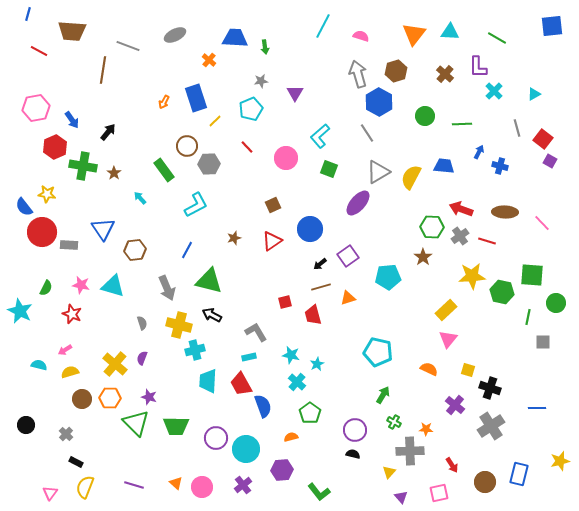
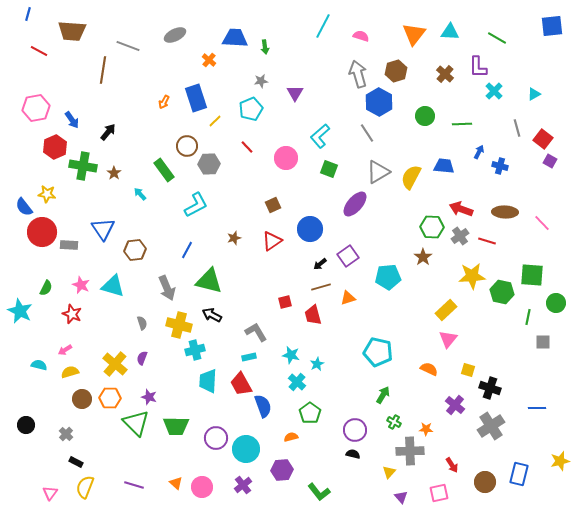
cyan arrow at (140, 198): moved 4 px up
purple ellipse at (358, 203): moved 3 px left, 1 px down
pink star at (81, 285): rotated 12 degrees clockwise
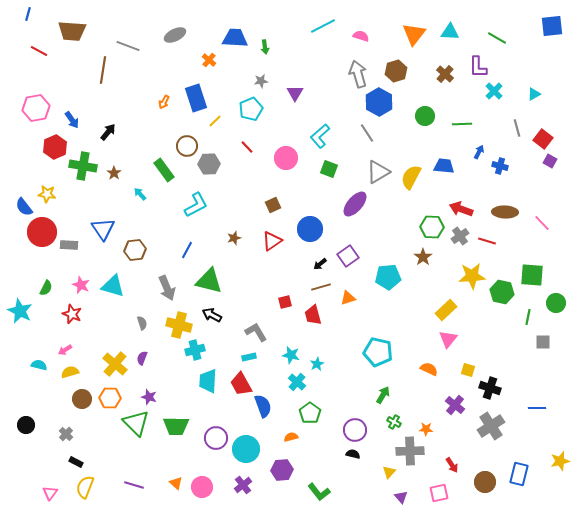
cyan line at (323, 26): rotated 35 degrees clockwise
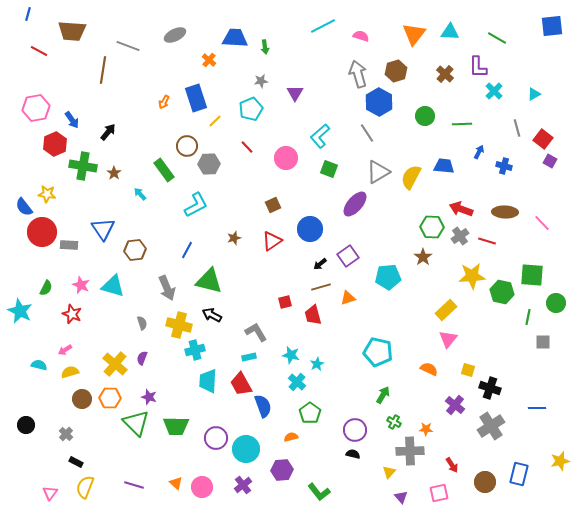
red hexagon at (55, 147): moved 3 px up
blue cross at (500, 166): moved 4 px right
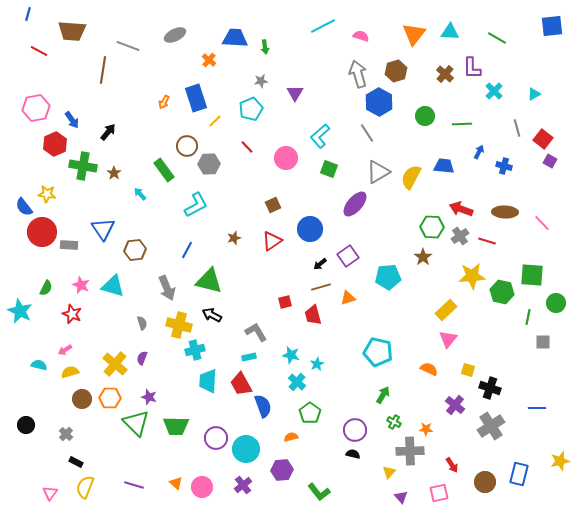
purple L-shape at (478, 67): moved 6 px left, 1 px down
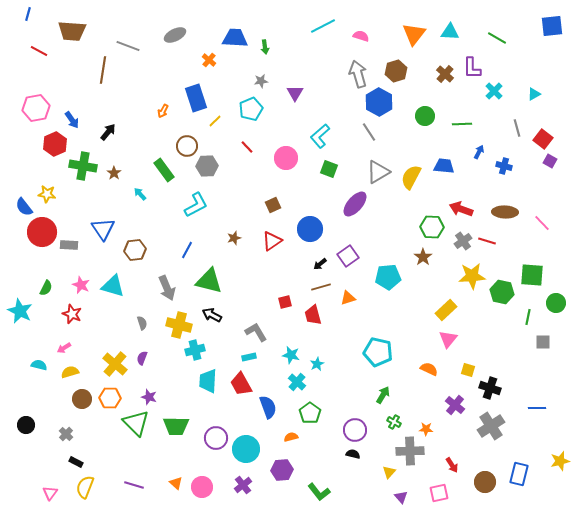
orange arrow at (164, 102): moved 1 px left, 9 px down
gray line at (367, 133): moved 2 px right, 1 px up
gray hexagon at (209, 164): moved 2 px left, 2 px down
gray cross at (460, 236): moved 3 px right, 5 px down
pink arrow at (65, 350): moved 1 px left, 2 px up
blue semicircle at (263, 406): moved 5 px right, 1 px down
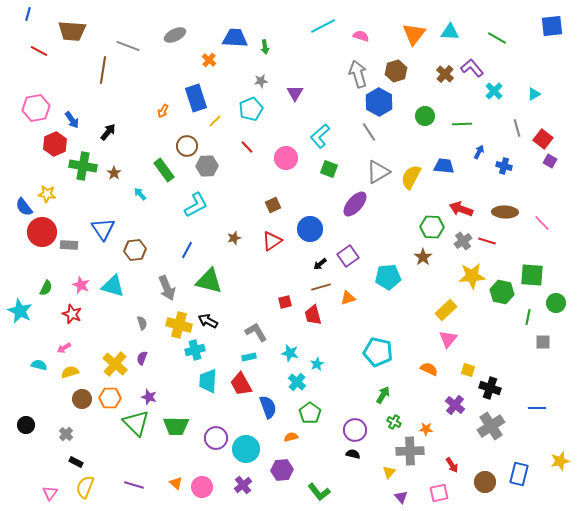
purple L-shape at (472, 68): rotated 140 degrees clockwise
black arrow at (212, 315): moved 4 px left, 6 px down
cyan star at (291, 355): moved 1 px left, 2 px up
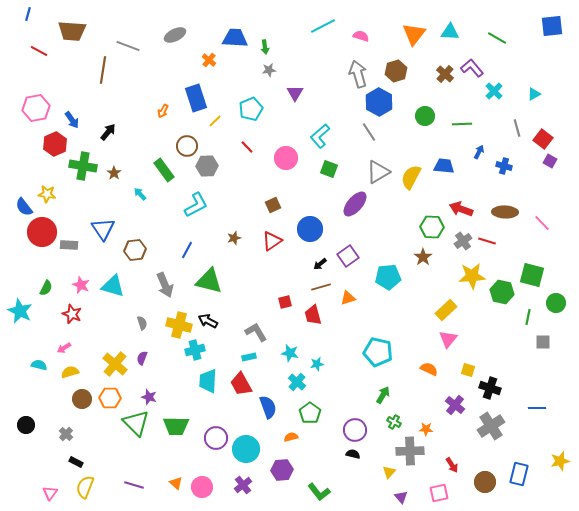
gray star at (261, 81): moved 8 px right, 11 px up
green square at (532, 275): rotated 10 degrees clockwise
gray arrow at (167, 288): moved 2 px left, 3 px up
cyan star at (317, 364): rotated 16 degrees clockwise
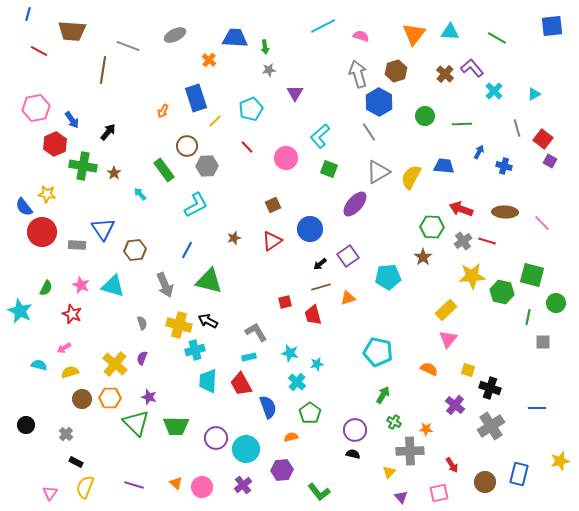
gray rectangle at (69, 245): moved 8 px right
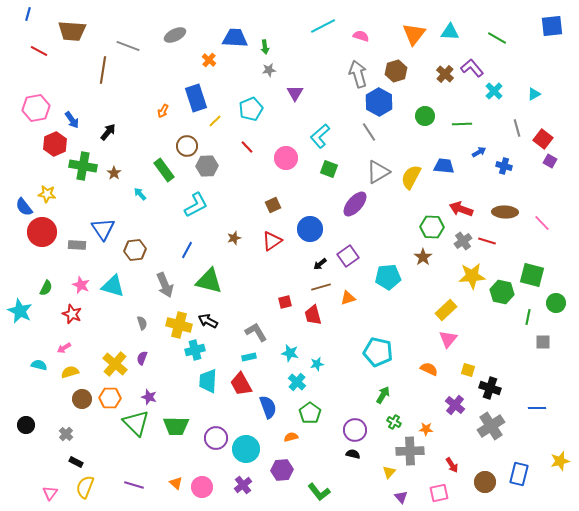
blue arrow at (479, 152): rotated 32 degrees clockwise
